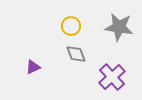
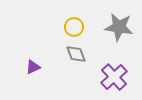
yellow circle: moved 3 px right, 1 px down
purple cross: moved 2 px right
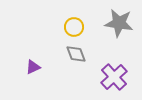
gray star: moved 4 px up
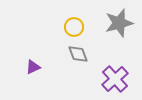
gray star: rotated 24 degrees counterclockwise
gray diamond: moved 2 px right
purple cross: moved 1 px right, 2 px down
